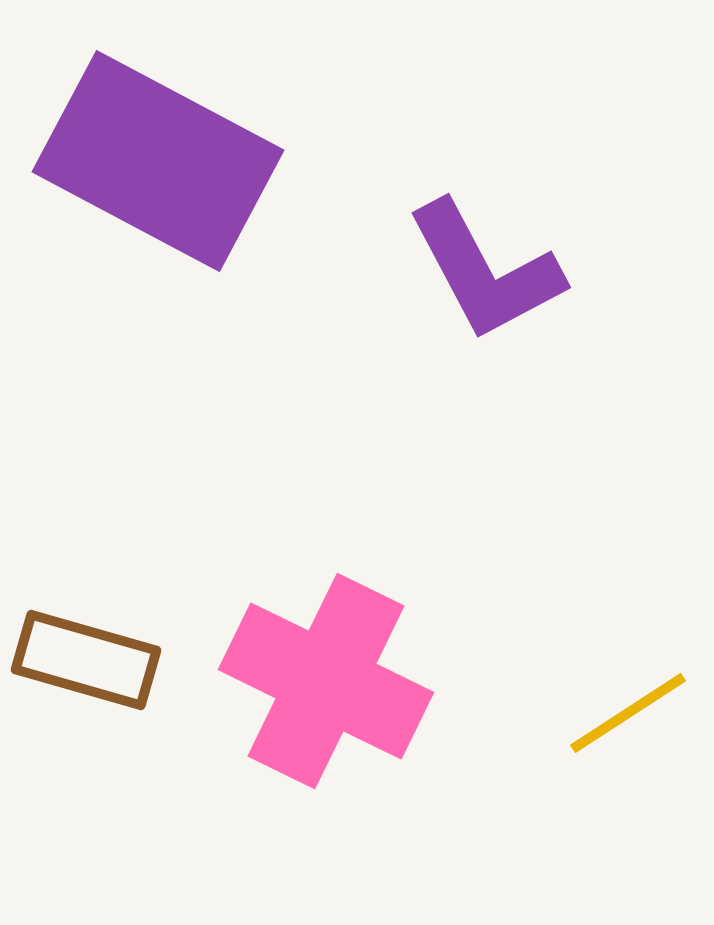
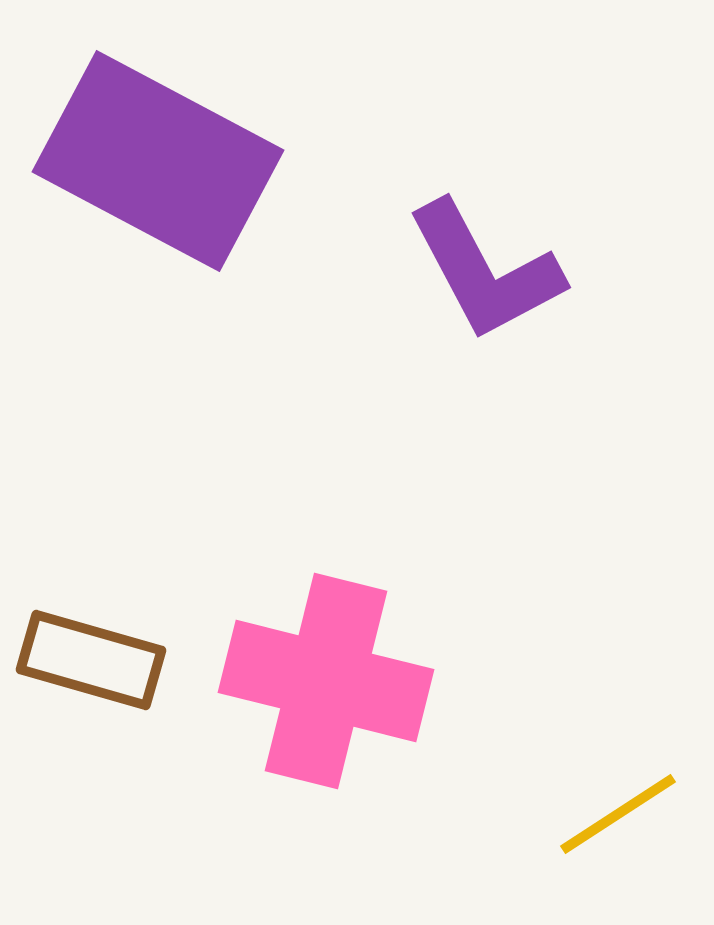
brown rectangle: moved 5 px right
pink cross: rotated 12 degrees counterclockwise
yellow line: moved 10 px left, 101 px down
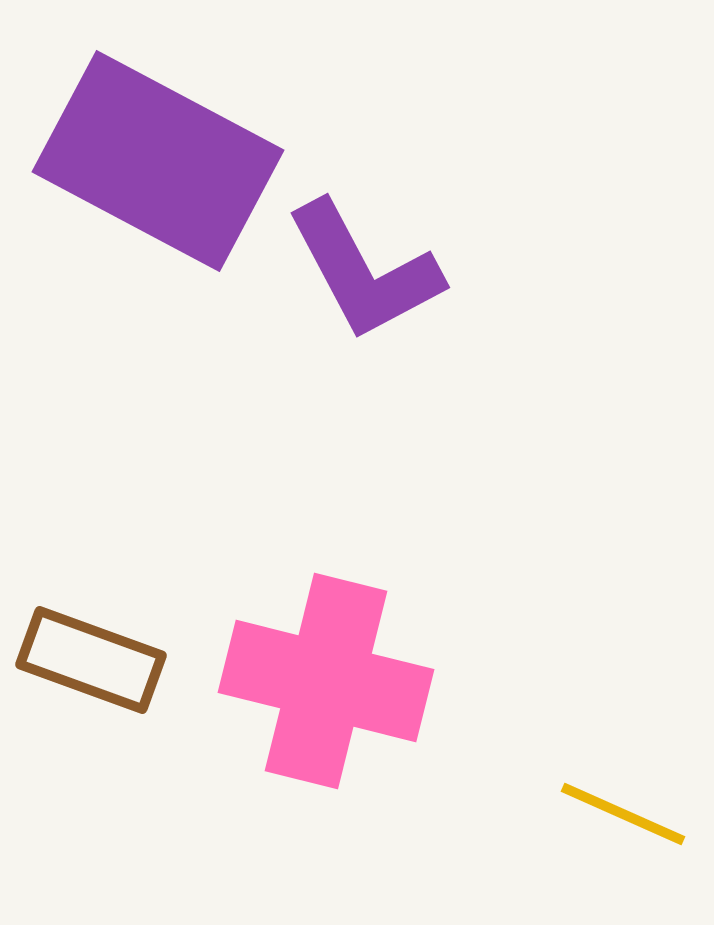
purple L-shape: moved 121 px left
brown rectangle: rotated 4 degrees clockwise
yellow line: moved 5 px right; rotated 57 degrees clockwise
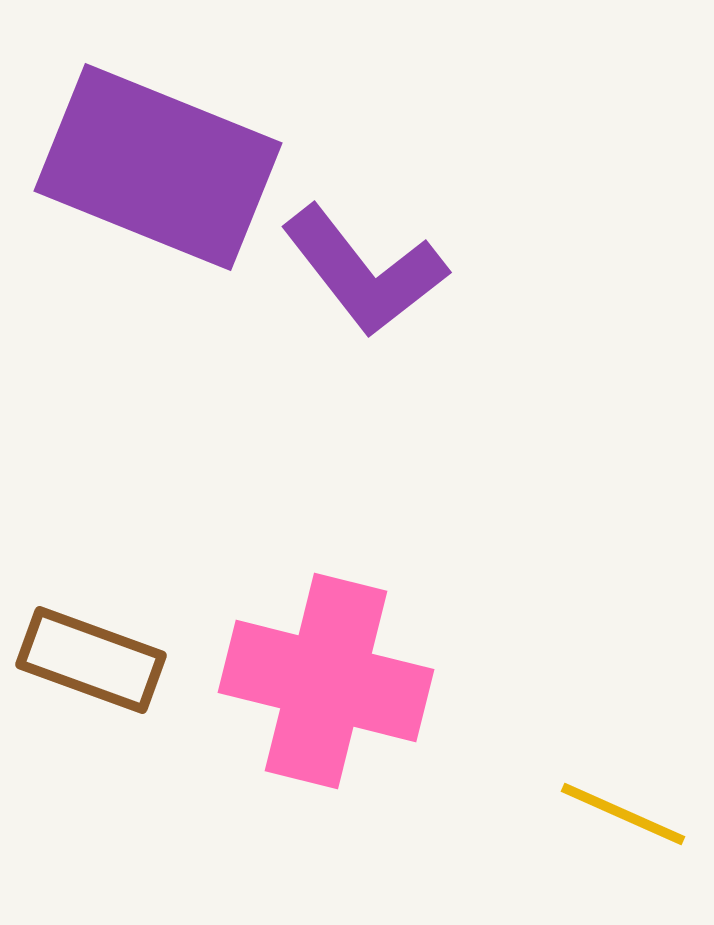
purple rectangle: moved 6 px down; rotated 6 degrees counterclockwise
purple L-shape: rotated 10 degrees counterclockwise
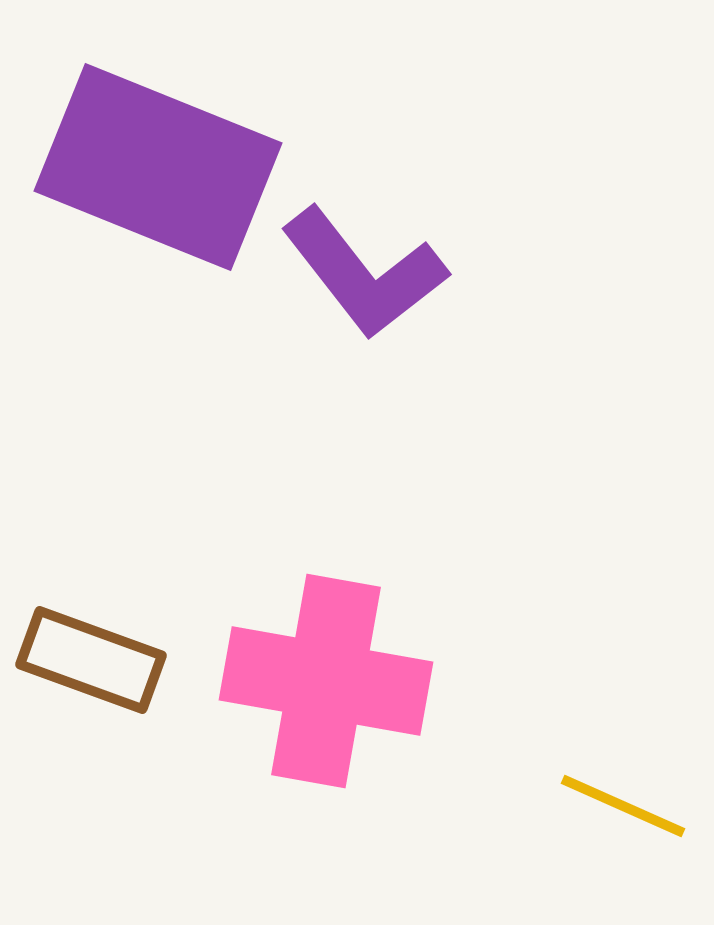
purple L-shape: moved 2 px down
pink cross: rotated 4 degrees counterclockwise
yellow line: moved 8 px up
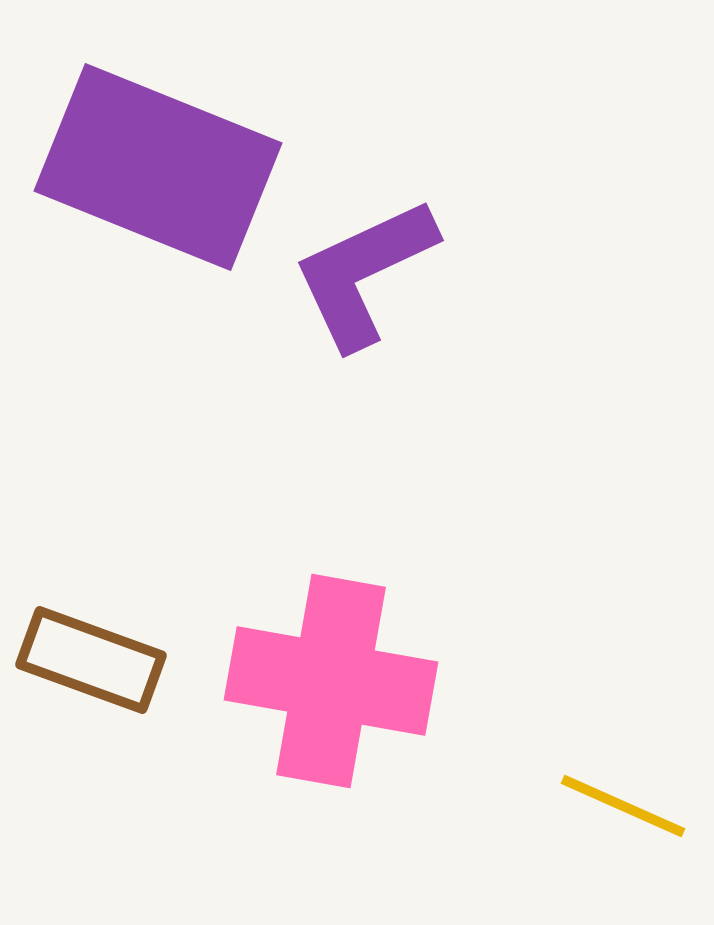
purple L-shape: rotated 103 degrees clockwise
pink cross: moved 5 px right
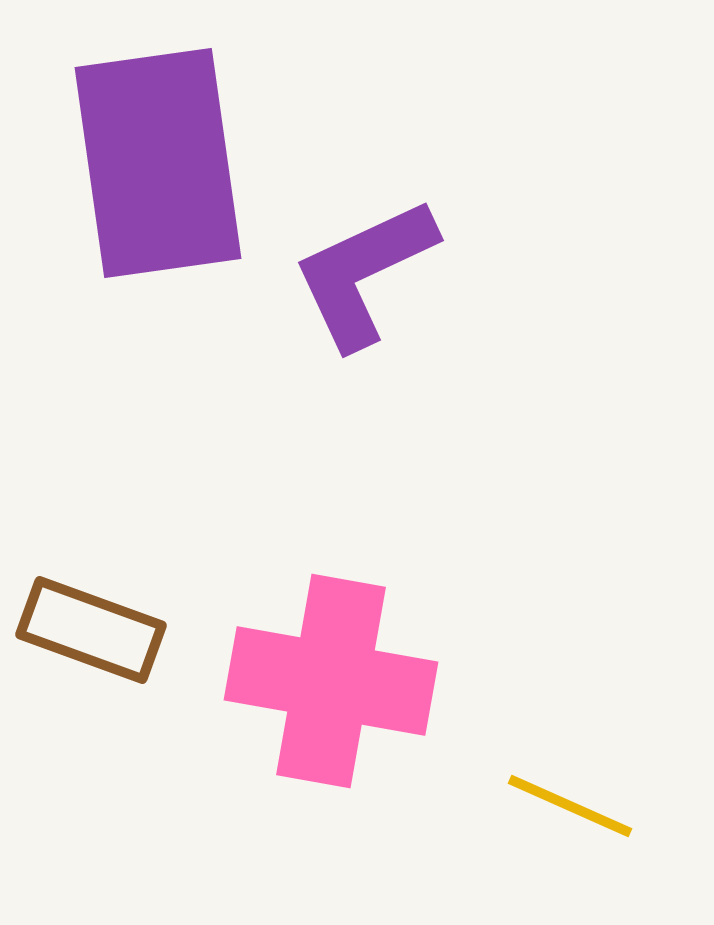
purple rectangle: moved 4 px up; rotated 60 degrees clockwise
brown rectangle: moved 30 px up
yellow line: moved 53 px left
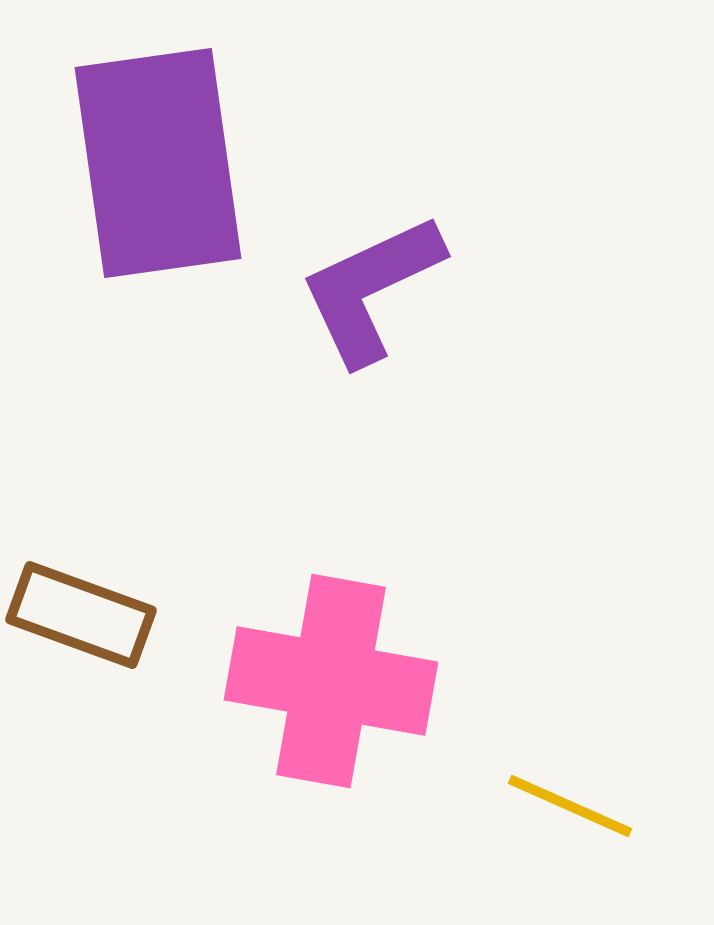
purple L-shape: moved 7 px right, 16 px down
brown rectangle: moved 10 px left, 15 px up
